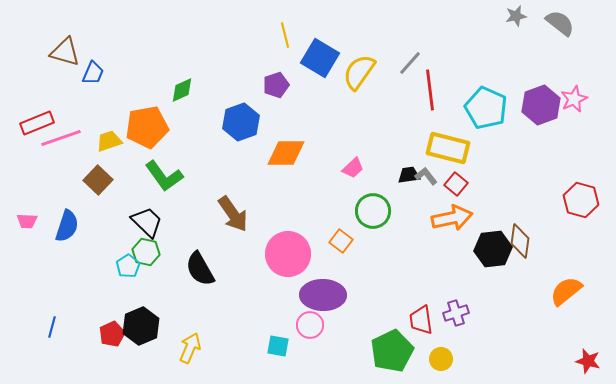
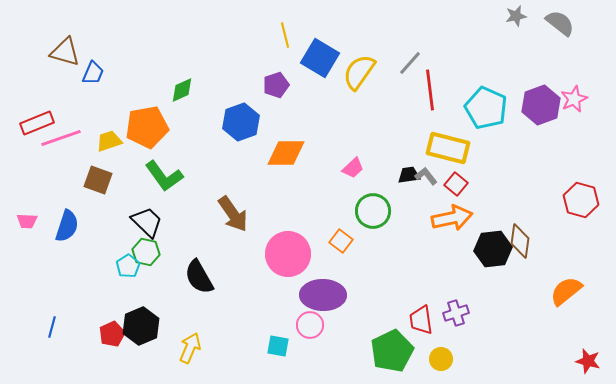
brown square at (98, 180): rotated 24 degrees counterclockwise
black semicircle at (200, 269): moved 1 px left, 8 px down
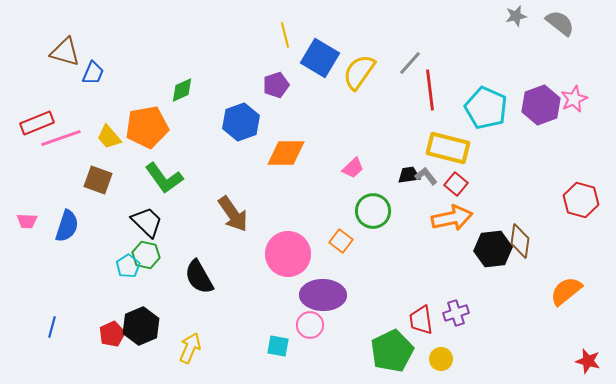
yellow trapezoid at (109, 141): moved 4 px up; rotated 112 degrees counterclockwise
green L-shape at (164, 176): moved 2 px down
green hexagon at (146, 252): moved 3 px down
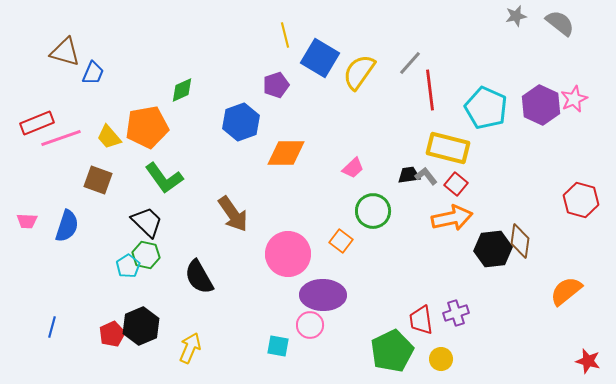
purple hexagon at (541, 105): rotated 15 degrees counterclockwise
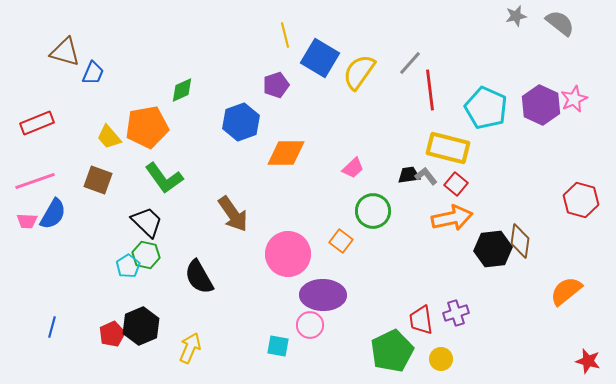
pink line at (61, 138): moved 26 px left, 43 px down
blue semicircle at (67, 226): moved 14 px left, 12 px up; rotated 12 degrees clockwise
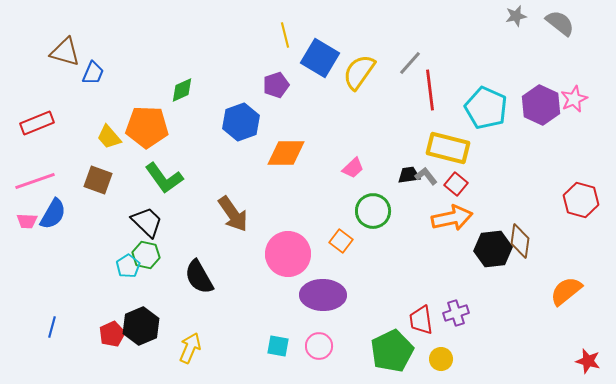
orange pentagon at (147, 127): rotated 12 degrees clockwise
pink circle at (310, 325): moved 9 px right, 21 px down
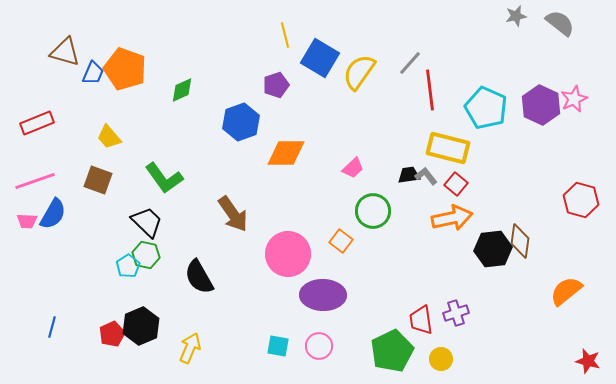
orange pentagon at (147, 127): moved 22 px left, 58 px up; rotated 18 degrees clockwise
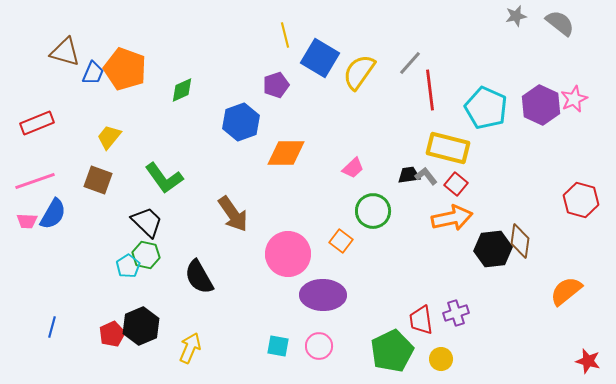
yellow trapezoid at (109, 137): rotated 80 degrees clockwise
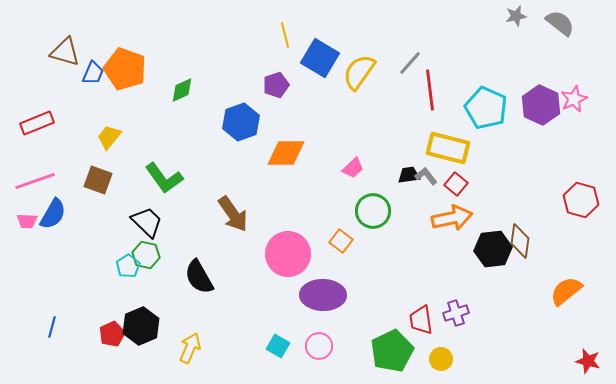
cyan square at (278, 346): rotated 20 degrees clockwise
